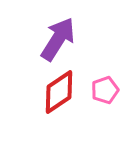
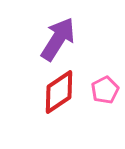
pink pentagon: rotated 8 degrees counterclockwise
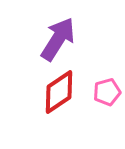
pink pentagon: moved 2 px right, 2 px down; rotated 12 degrees clockwise
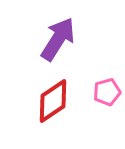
red diamond: moved 6 px left, 9 px down
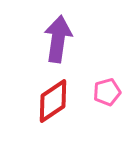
purple arrow: rotated 24 degrees counterclockwise
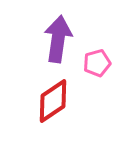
pink pentagon: moved 10 px left, 29 px up
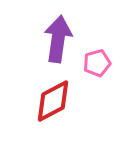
red diamond: rotated 6 degrees clockwise
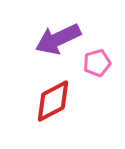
purple arrow: rotated 123 degrees counterclockwise
